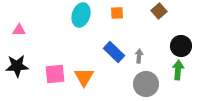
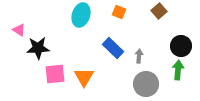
orange square: moved 2 px right, 1 px up; rotated 24 degrees clockwise
pink triangle: rotated 32 degrees clockwise
blue rectangle: moved 1 px left, 4 px up
black star: moved 21 px right, 18 px up
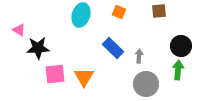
brown square: rotated 35 degrees clockwise
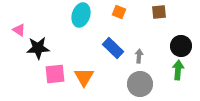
brown square: moved 1 px down
gray circle: moved 6 px left
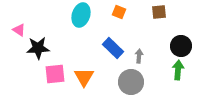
gray circle: moved 9 px left, 2 px up
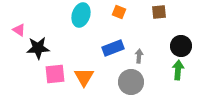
blue rectangle: rotated 65 degrees counterclockwise
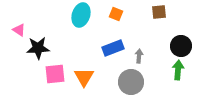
orange square: moved 3 px left, 2 px down
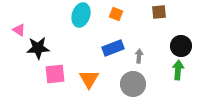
orange triangle: moved 5 px right, 2 px down
gray circle: moved 2 px right, 2 px down
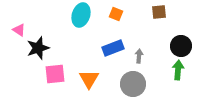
black star: rotated 15 degrees counterclockwise
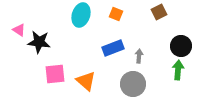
brown square: rotated 21 degrees counterclockwise
black star: moved 1 px right, 6 px up; rotated 25 degrees clockwise
orange triangle: moved 3 px left, 2 px down; rotated 20 degrees counterclockwise
